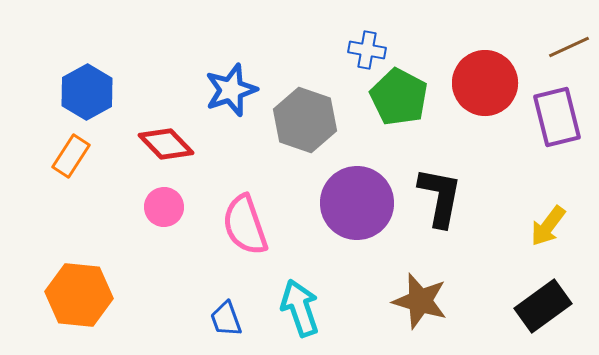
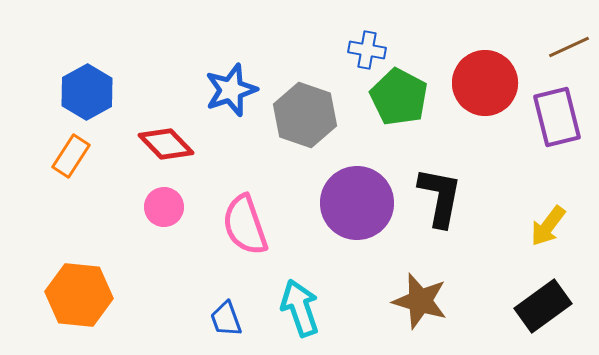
gray hexagon: moved 5 px up
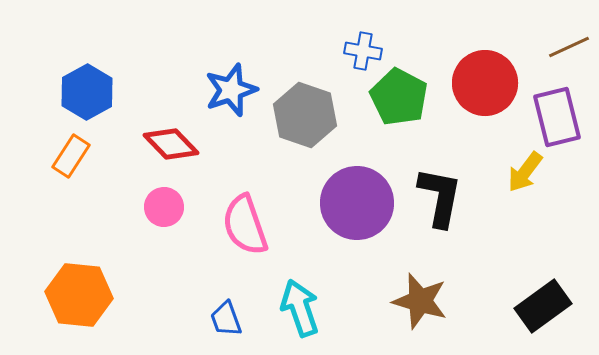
blue cross: moved 4 px left, 1 px down
red diamond: moved 5 px right
yellow arrow: moved 23 px left, 54 px up
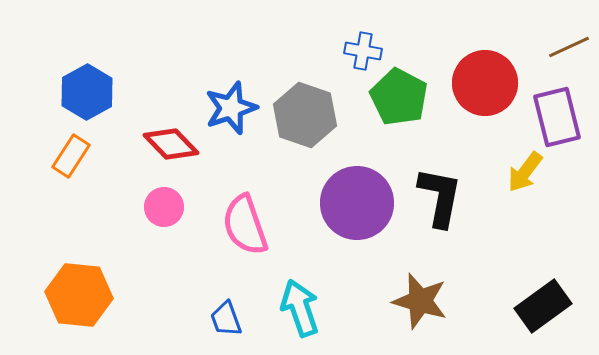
blue star: moved 18 px down
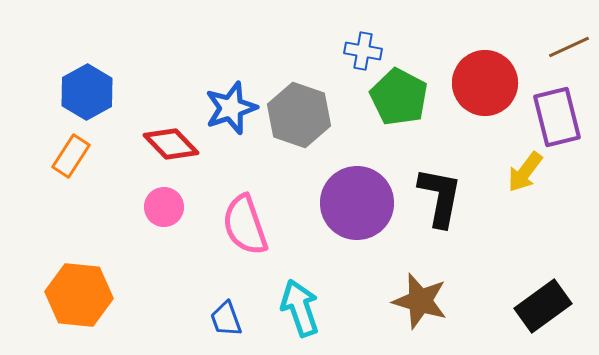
gray hexagon: moved 6 px left
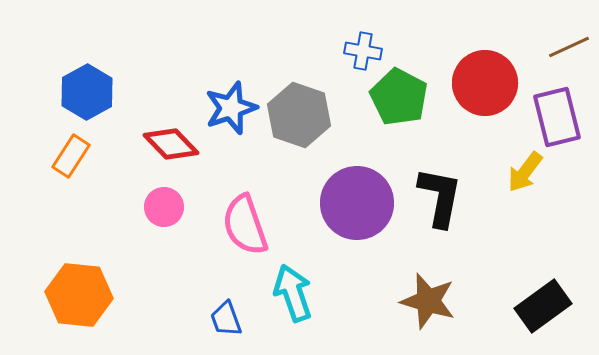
brown star: moved 8 px right
cyan arrow: moved 7 px left, 15 px up
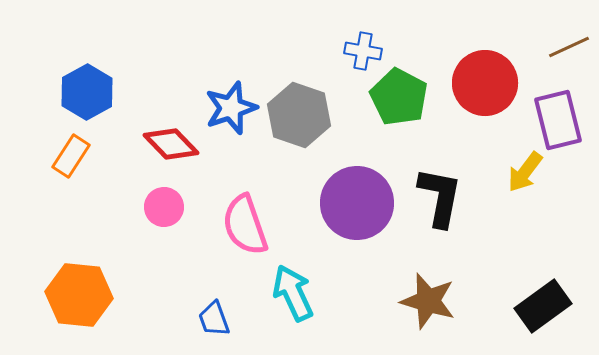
purple rectangle: moved 1 px right, 3 px down
cyan arrow: rotated 6 degrees counterclockwise
blue trapezoid: moved 12 px left
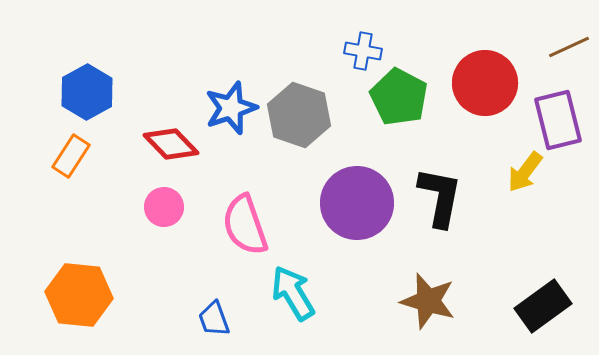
cyan arrow: rotated 6 degrees counterclockwise
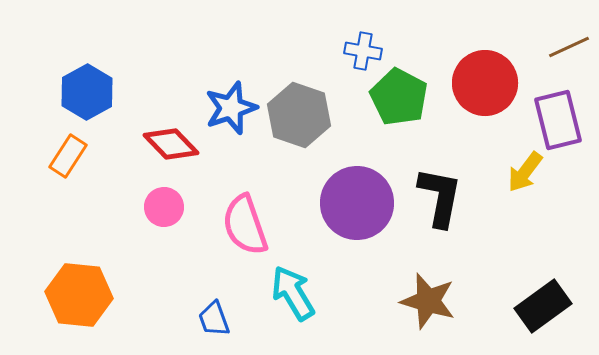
orange rectangle: moved 3 px left
